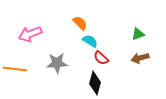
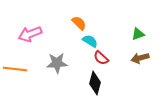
orange semicircle: moved 1 px left
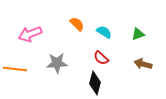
orange semicircle: moved 2 px left, 1 px down
cyan semicircle: moved 14 px right, 9 px up
brown arrow: moved 3 px right, 6 px down; rotated 30 degrees clockwise
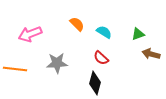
brown arrow: moved 8 px right, 10 px up
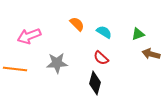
pink arrow: moved 1 px left, 2 px down
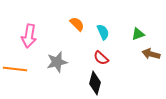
cyan semicircle: moved 1 px left; rotated 35 degrees clockwise
pink arrow: rotated 60 degrees counterclockwise
gray star: moved 1 px up; rotated 10 degrees counterclockwise
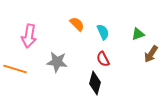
brown arrow: rotated 72 degrees counterclockwise
red semicircle: moved 2 px right, 1 px down; rotated 21 degrees clockwise
gray star: rotated 20 degrees clockwise
orange line: rotated 10 degrees clockwise
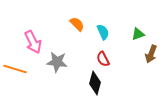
pink arrow: moved 4 px right, 6 px down; rotated 35 degrees counterclockwise
brown arrow: rotated 12 degrees counterclockwise
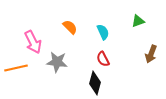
orange semicircle: moved 7 px left, 3 px down
green triangle: moved 13 px up
orange line: moved 1 px right, 1 px up; rotated 30 degrees counterclockwise
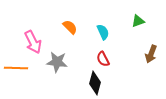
orange line: rotated 15 degrees clockwise
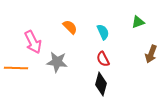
green triangle: moved 1 px down
black diamond: moved 6 px right, 1 px down
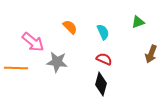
pink arrow: rotated 25 degrees counterclockwise
red semicircle: moved 1 px right; rotated 140 degrees clockwise
